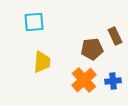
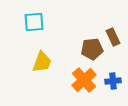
brown rectangle: moved 2 px left, 1 px down
yellow trapezoid: rotated 15 degrees clockwise
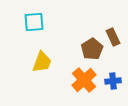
brown pentagon: rotated 25 degrees counterclockwise
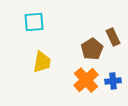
yellow trapezoid: rotated 10 degrees counterclockwise
orange cross: moved 2 px right
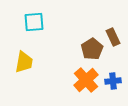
yellow trapezoid: moved 18 px left
